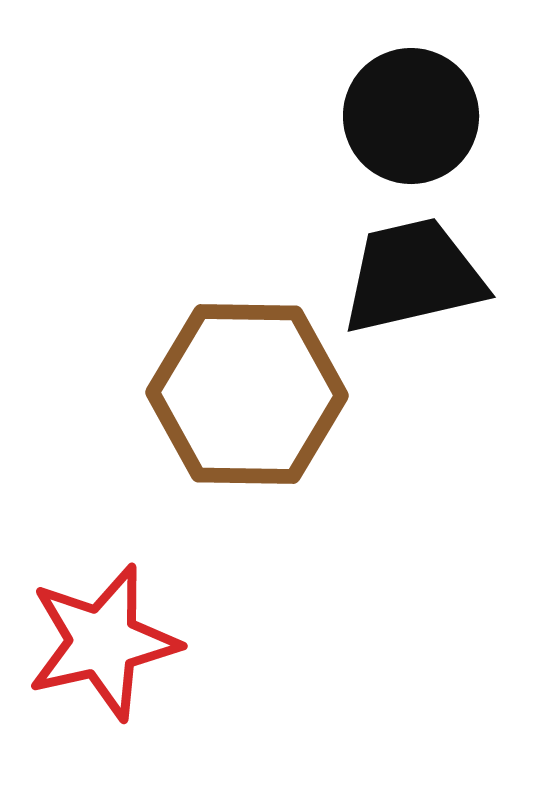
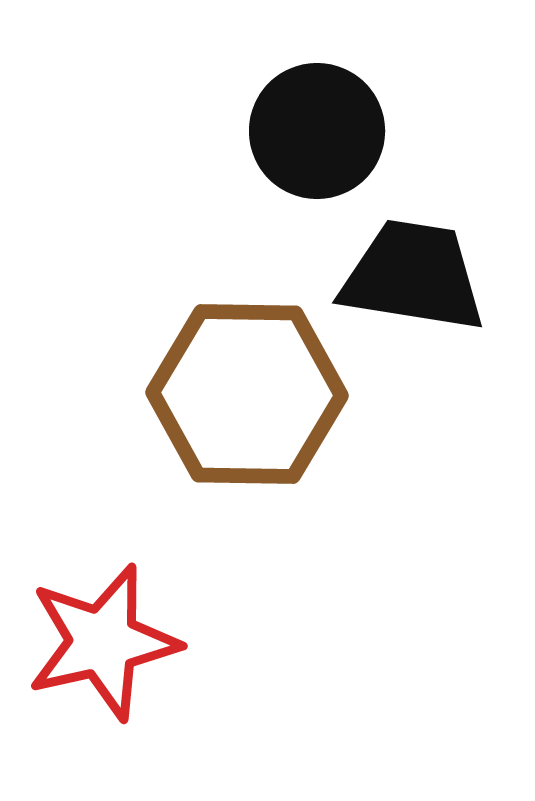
black circle: moved 94 px left, 15 px down
black trapezoid: rotated 22 degrees clockwise
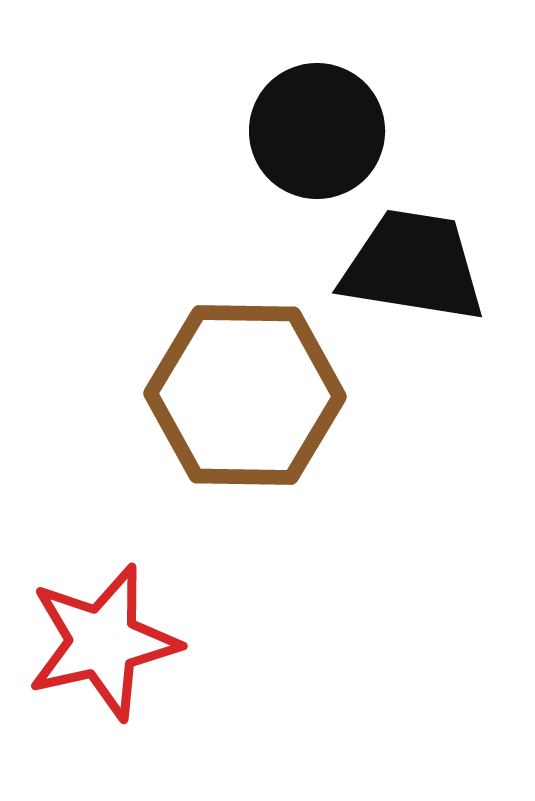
black trapezoid: moved 10 px up
brown hexagon: moved 2 px left, 1 px down
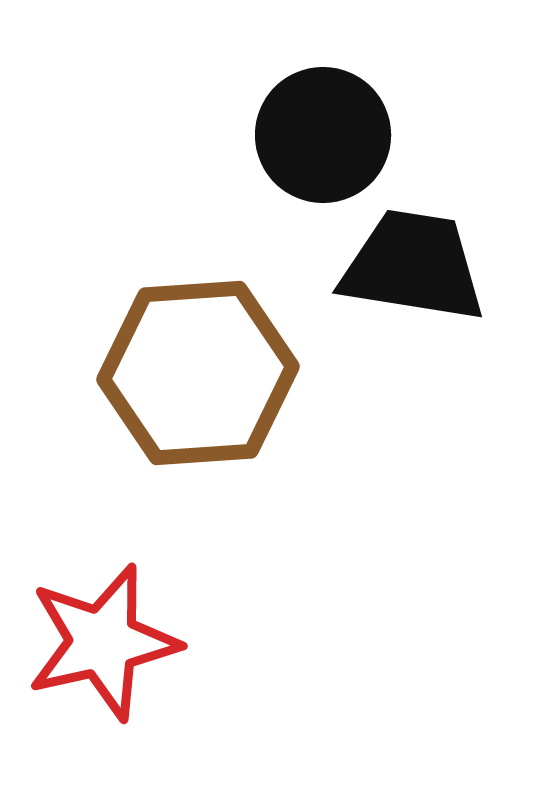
black circle: moved 6 px right, 4 px down
brown hexagon: moved 47 px left, 22 px up; rotated 5 degrees counterclockwise
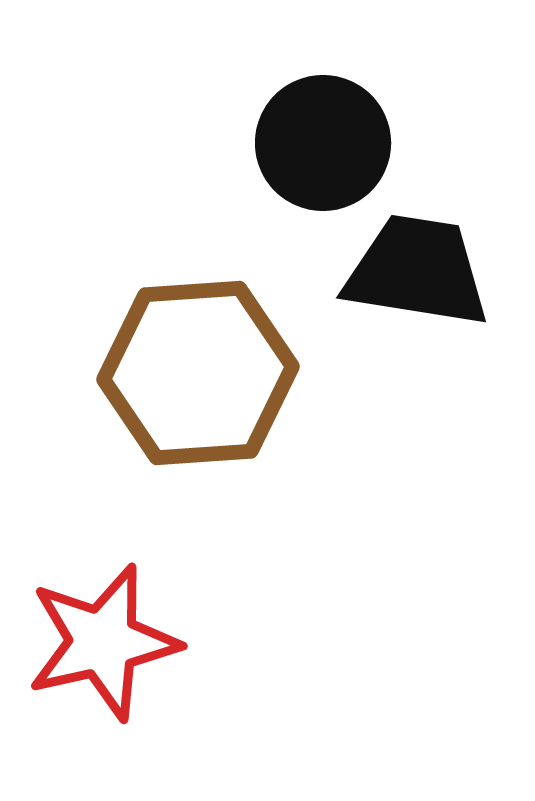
black circle: moved 8 px down
black trapezoid: moved 4 px right, 5 px down
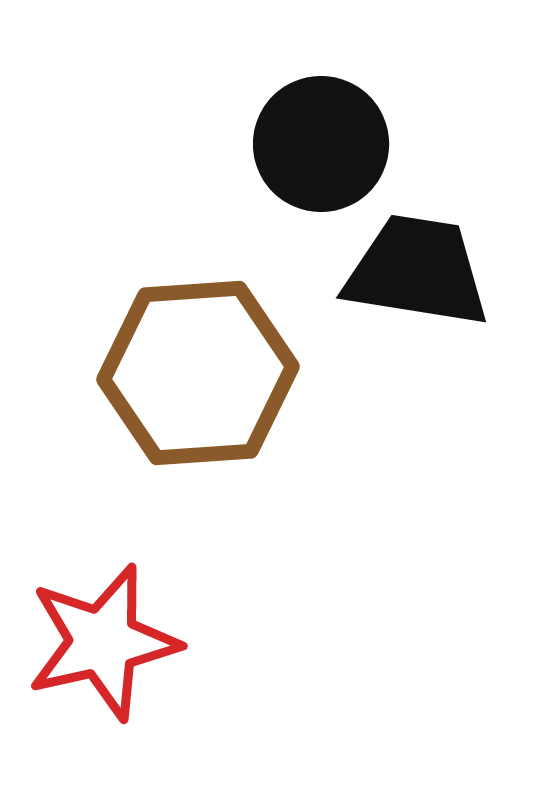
black circle: moved 2 px left, 1 px down
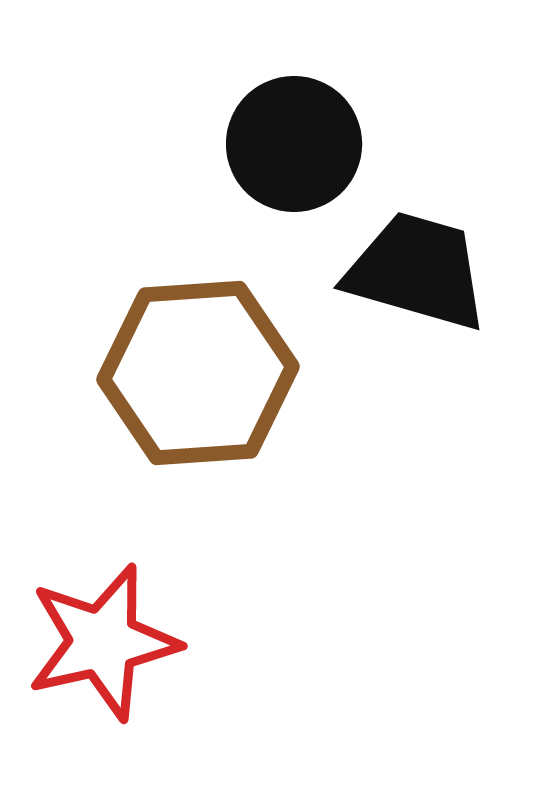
black circle: moved 27 px left
black trapezoid: rotated 7 degrees clockwise
